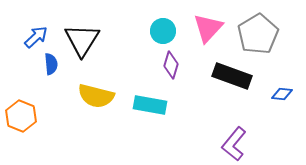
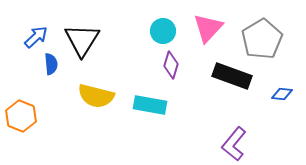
gray pentagon: moved 4 px right, 5 px down
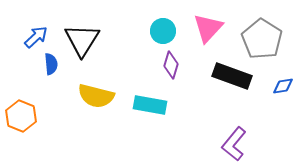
gray pentagon: rotated 9 degrees counterclockwise
blue diamond: moved 1 px right, 8 px up; rotated 15 degrees counterclockwise
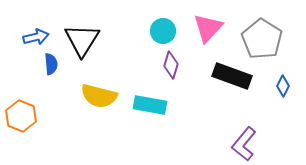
blue arrow: rotated 30 degrees clockwise
blue diamond: rotated 55 degrees counterclockwise
yellow semicircle: moved 3 px right
purple L-shape: moved 10 px right
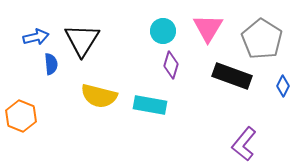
pink triangle: rotated 12 degrees counterclockwise
